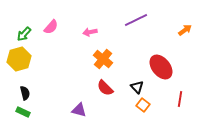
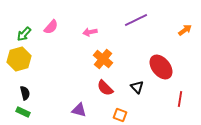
orange square: moved 23 px left, 10 px down; rotated 16 degrees counterclockwise
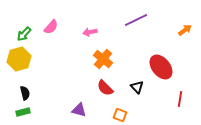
green rectangle: rotated 40 degrees counterclockwise
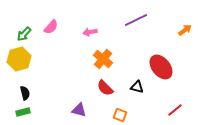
black triangle: rotated 32 degrees counterclockwise
red line: moved 5 px left, 11 px down; rotated 42 degrees clockwise
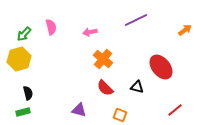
pink semicircle: rotated 56 degrees counterclockwise
black semicircle: moved 3 px right
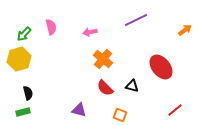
black triangle: moved 5 px left, 1 px up
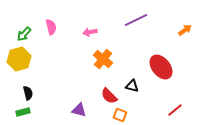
red semicircle: moved 4 px right, 8 px down
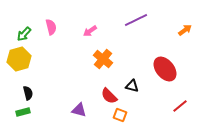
pink arrow: moved 1 px up; rotated 24 degrees counterclockwise
red ellipse: moved 4 px right, 2 px down
red line: moved 5 px right, 4 px up
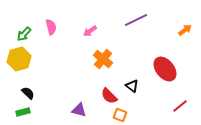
black triangle: rotated 24 degrees clockwise
black semicircle: rotated 32 degrees counterclockwise
